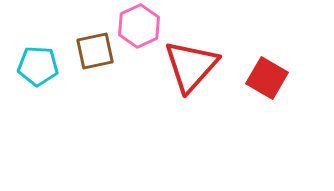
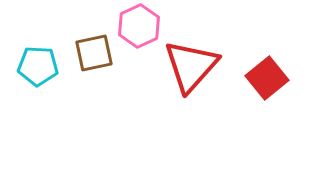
brown square: moved 1 px left, 2 px down
red square: rotated 21 degrees clockwise
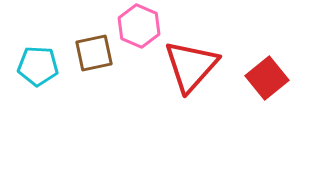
pink hexagon: rotated 12 degrees counterclockwise
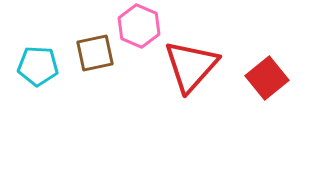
brown square: moved 1 px right
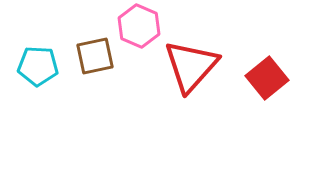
brown square: moved 3 px down
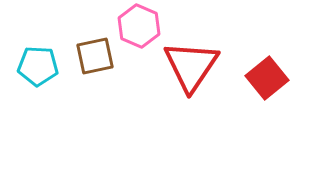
red triangle: rotated 8 degrees counterclockwise
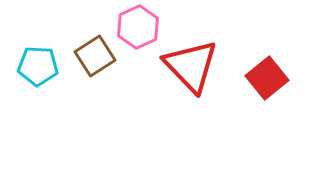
pink hexagon: moved 1 px left, 1 px down; rotated 12 degrees clockwise
brown square: rotated 21 degrees counterclockwise
red triangle: rotated 18 degrees counterclockwise
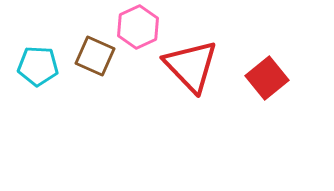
brown square: rotated 33 degrees counterclockwise
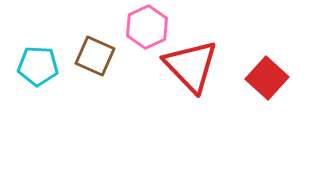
pink hexagon: moved 9 px right
red square: rotated 9 degrees counterclockwise
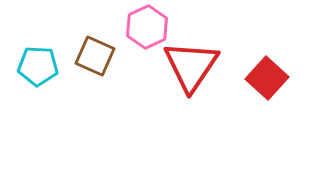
red triangle: rotated 18 degrees clockwise
